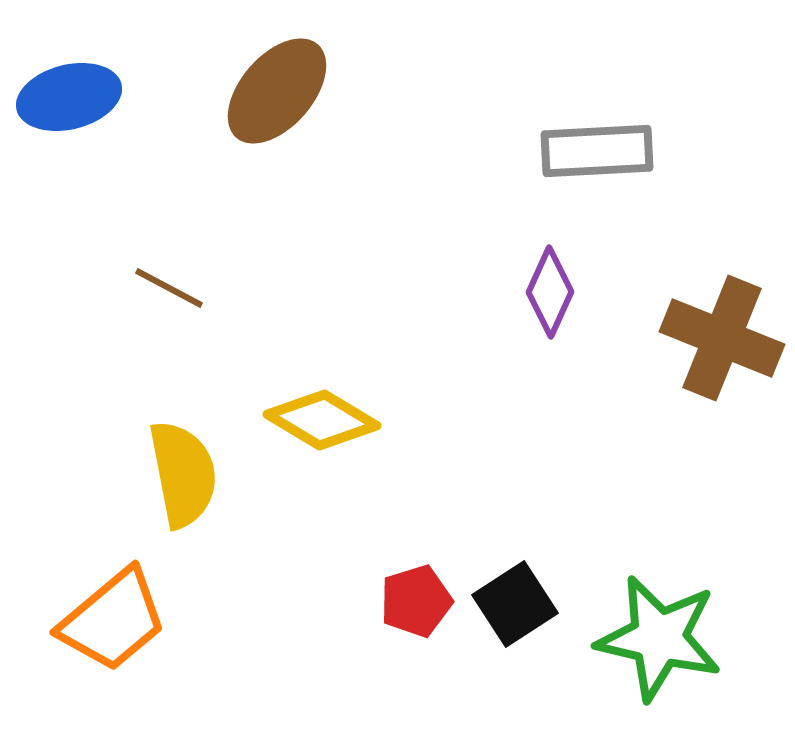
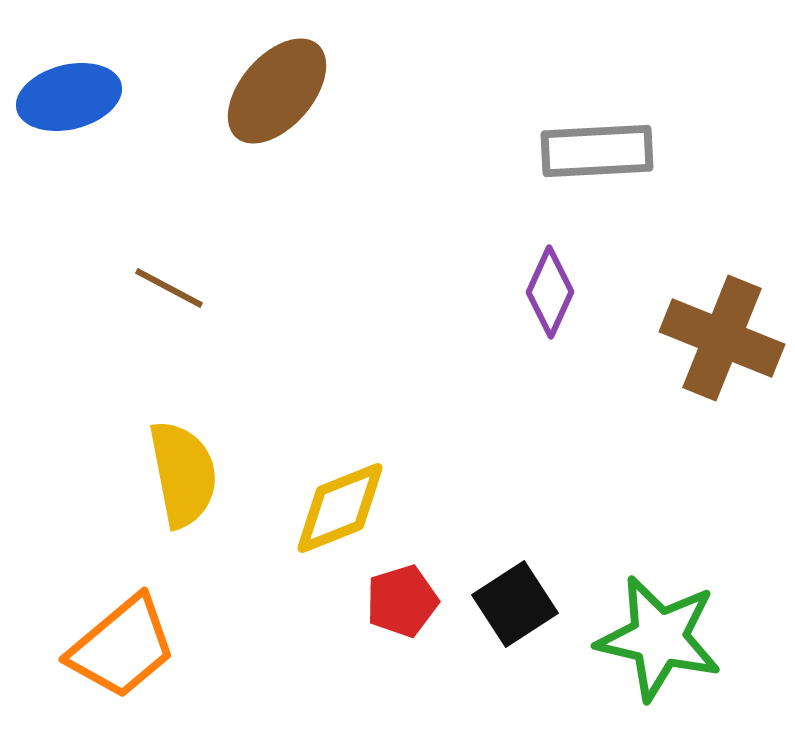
yellow diamond: moved 18 px right, 88 px down; rotated 53 degrees counterclockwise
red pentagon: moved 14 px left
orange trapezoid: moved 9 px right, 27 px down
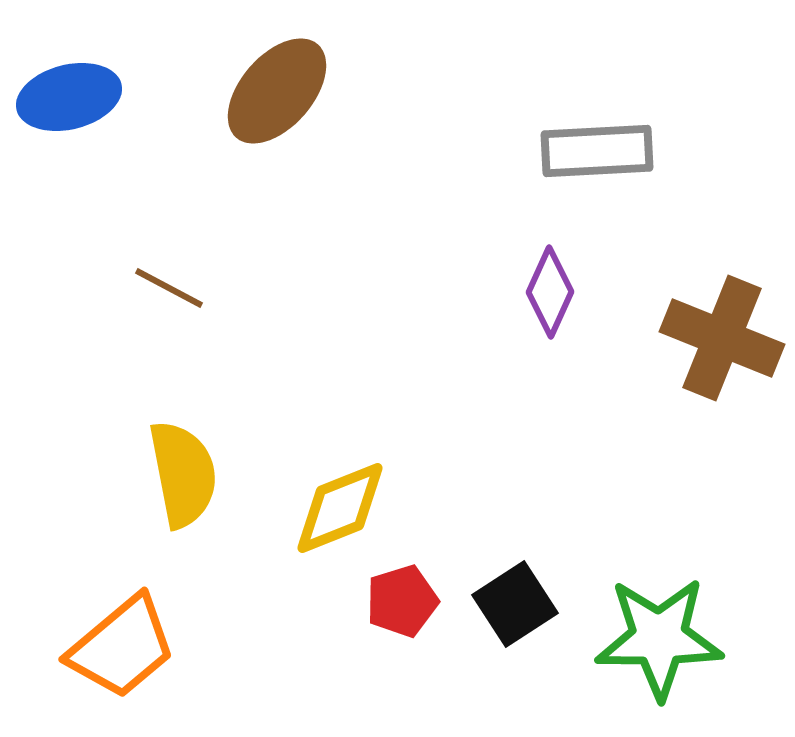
green star: rotated 13 degrees counterclockwise
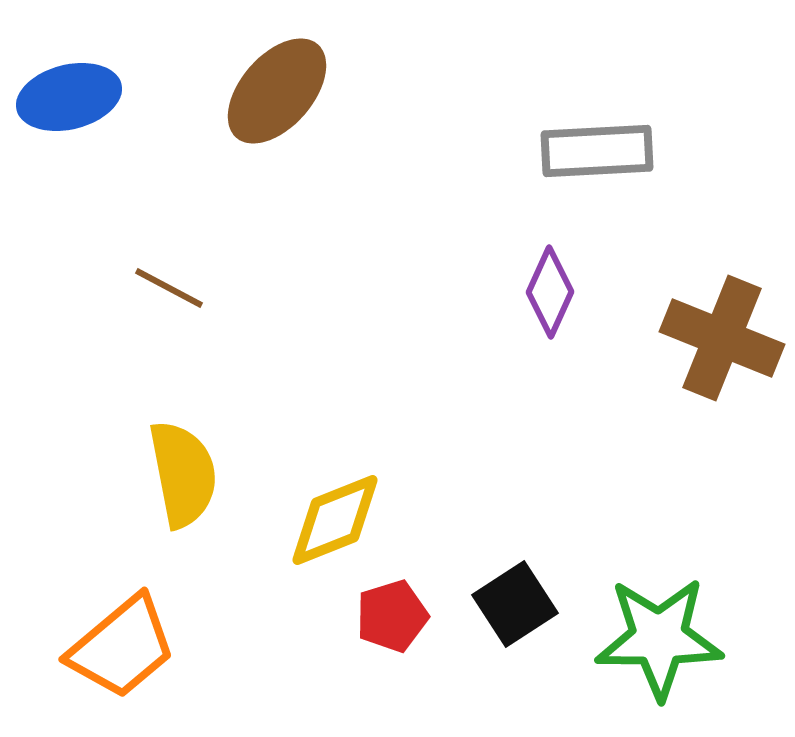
yellow diamond: moved 5 px left, 12 px down
red pentagon: moved 10 px left, 15 px down
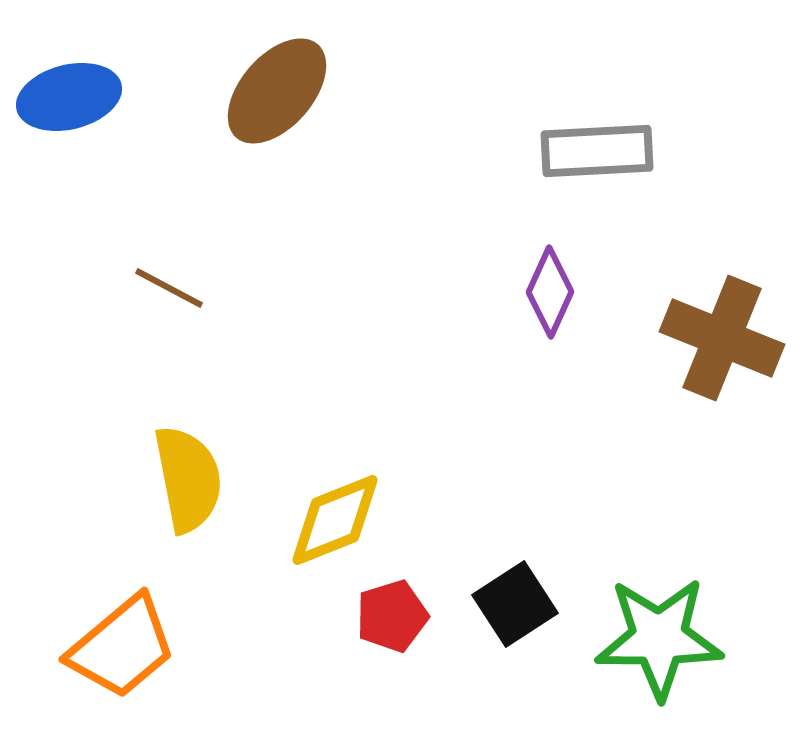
yellow semicircle: moved 5 px right, 5 px down
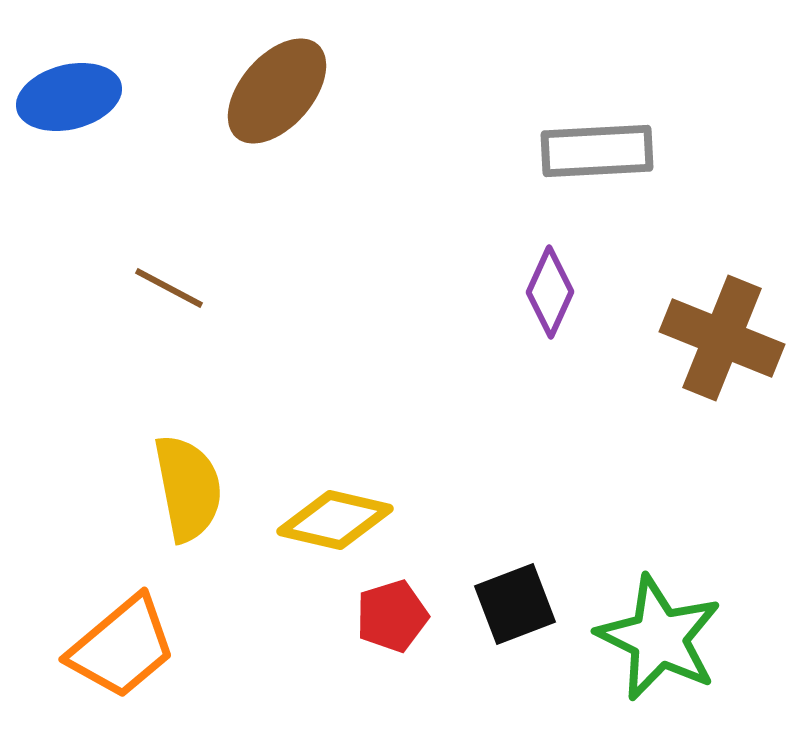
yellow semicircle: moved 9 px down
yellow diamond: rotated 35 degrees clockwise
black square: rotated 12 degrees clockwise
green star: rotated 26 degrees clockwise
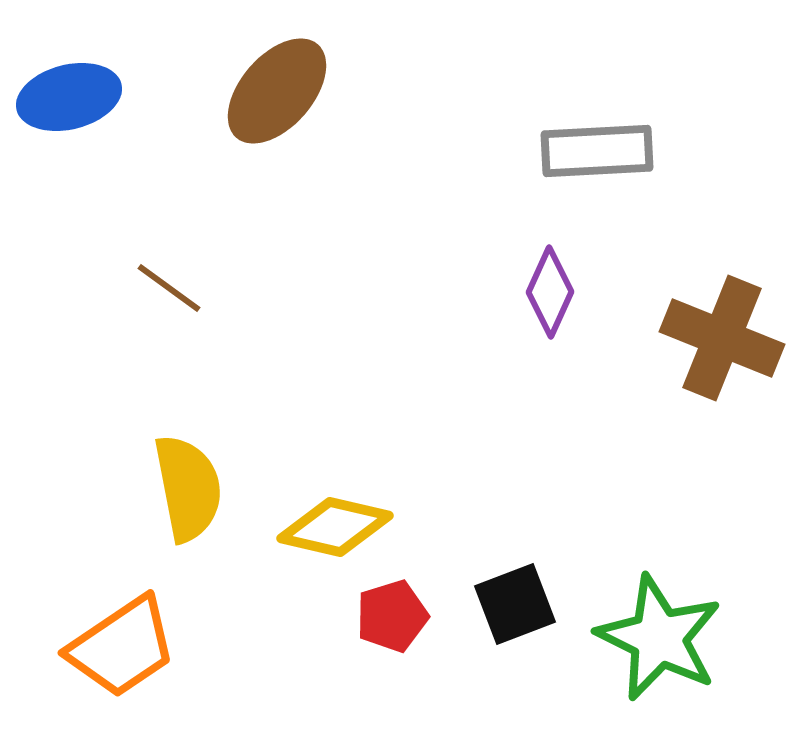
brown line: rotated 8 degrees clockwise
yellow diamond: moved 7 px down
orange trapezoid: rotated 6 degrees clockwise
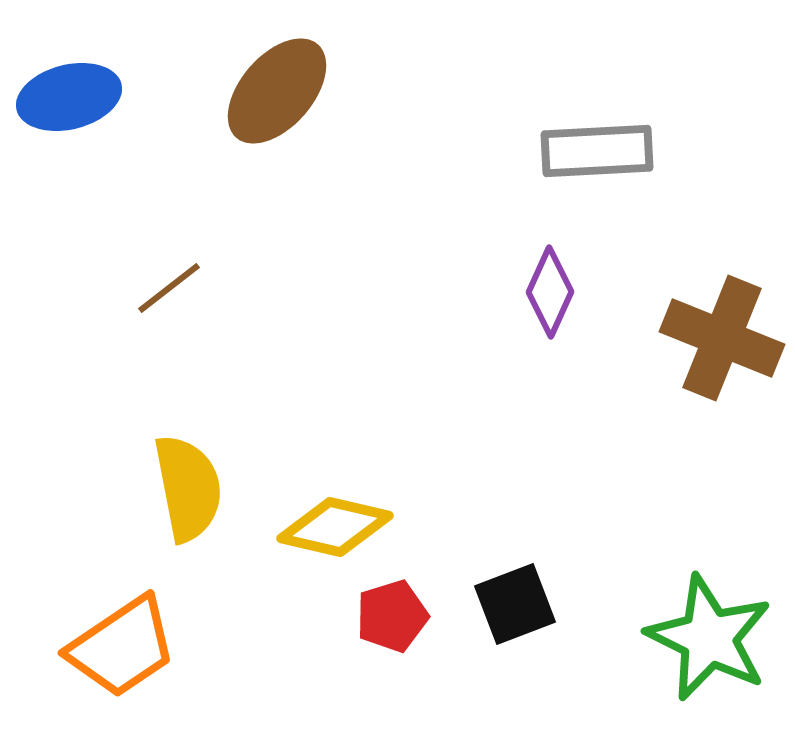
brown line: rotated 74 degrees counterclockwise
green star: moved 50 px right
